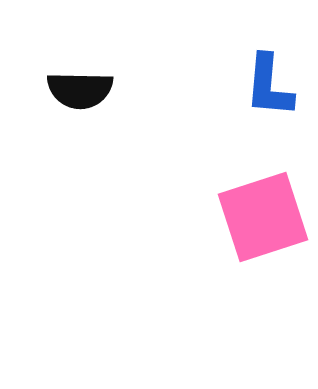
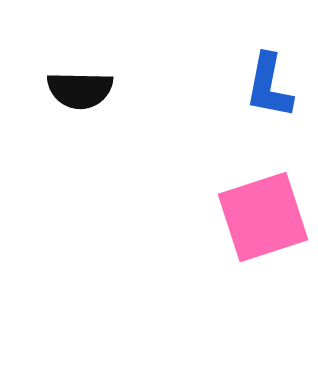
blue L-shape: rotated 6 degrees clockwise
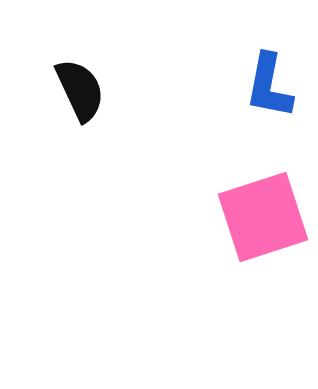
black semicircle: rotated 116 degrees counterclockwise
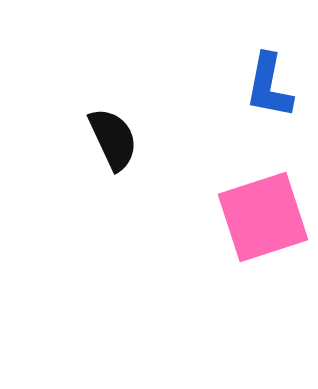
black semicircle: moved 33 px right, 49 px down
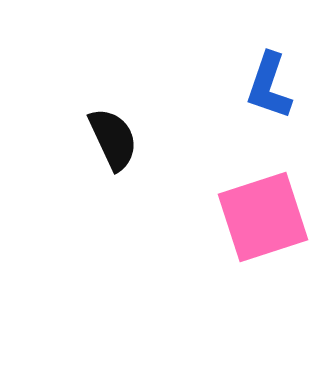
blue L-shape: rotated 8 degrees clockwise
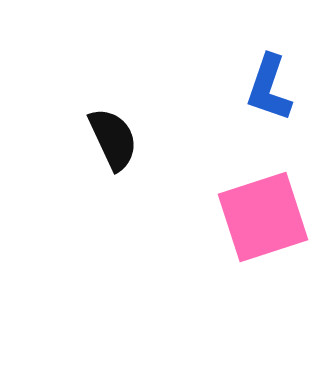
blue L-shape: moved 2 px down
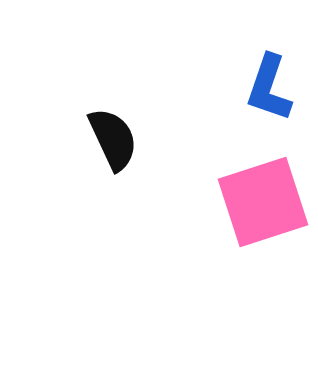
pink square: moved 15 px up
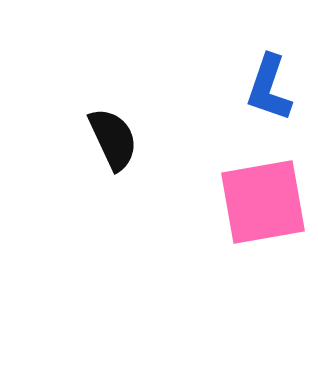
pink square: rotated 8 degrees clockwise
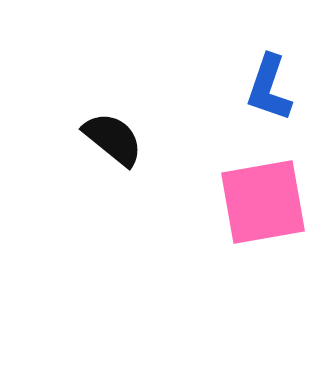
black semicircle: rotated 26 degrees counterclockwise
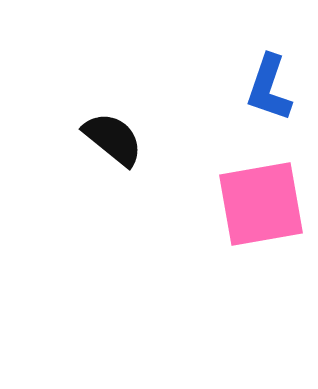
pink square: moved 2 px left, 2 px down
